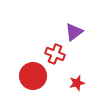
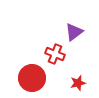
red circle: moved 1 px left, 2 px down
red star: moved 1 px right
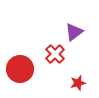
red cross: rotated 24 degrees clockwise
red circle: moved 12 px left, 9 px up
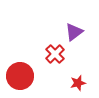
red circle: moved 7 px down
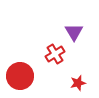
purple triangle: rotated 24 degrees counterclockwise
red cross: rotated 12 degrees clockwise
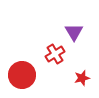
red circle: moved 2 px right, 1 px up
red star: moved 4 px right, 5 px up
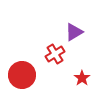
purple triangle: rotated 30 degrees clockwise
red star: rotated 21 degrees counterclockwise
